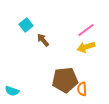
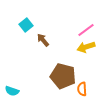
brown pentagon: moved 2 px left, 4 px up; rotated 20 degrees clockwise
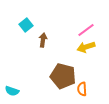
brown arrow: rotated 48 degrees clockwise
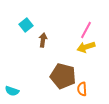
pink line: rotated 24 degrees counterclockwise
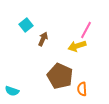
brown arrow: moved 1 px up; rotated 16 degrees clockwise
yellow arrow: moved 9 px left, 1 px up
brown pentagon: moved 3 px left; rotated 10 degrees clockwise
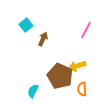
yellow arrow: moved 20 px down
cyan semicircle: moved 21 px right; rotated 96 degrees clockwise
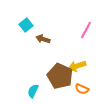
brown arrow: rotated 96 degrees counterclockwise
orange semicircle: rotated 64 degrees counterclockwise
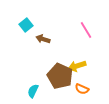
pink line: rotated 60 degrees counterclockwise
